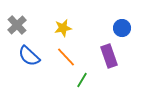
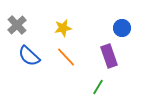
green line: moved 16 px right, 7 px down
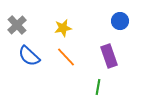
blue circle: moved 2 px left, 7 px up
green line: rotated 21 degrees counterclockwise
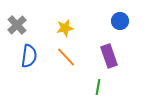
yellow star: moved 2 px right
blue semicircle: rotated 125 degrees counterclockwise
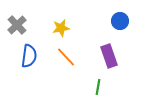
yellow star: moved 4 px left
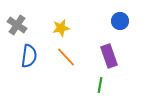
gray cross: rotated 12 degrees counterclockwise
green line: moved 2 px right, 2 px up
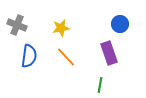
blue circle: moved 3 px down
gray cross: rotated 12 degrees counterclockwise
purple rectangle: moved 3 px up
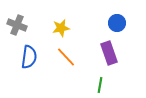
blue circle: moved 3 px left, 1 px up
blue semicircle: moved 1 px down
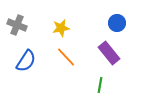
purple rectangle: rotated 20 degrees counterclockwise
blue semicircle: moved 3 px left, 4 px down; rotated 25 degrees clockwise
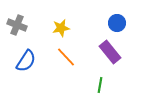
purple rectangle: moved 1 px right, 1 px up
